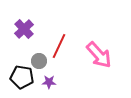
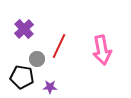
pink arrow: moved 3 px right, 5 px up; rotated 32 degrees clockwise
gray circle: moved 2 px left, 2 px up
purple star: moved 1 px right, 5 px down
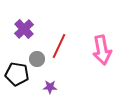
black pentagon: moved 5 px left, 3 px up
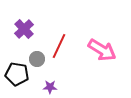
pink arrow: rotated 48 degrees counterclockwise
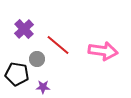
red line: moved 1 px left, 1 px up; rotated 75 degrees counterclockwise
pink arrow: moved 1 px right, 1 px down; rotated 24 degrees counterclockwise
purple star: moved 7 px left
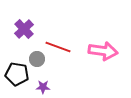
red line: moved 2 px down; rotated 20 degrees counterclockwise
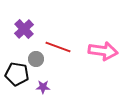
gray circle: moved 1 px left
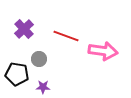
red line: moved 8 px right, 11 px up
gray circle: moved 3 px right
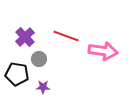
purple cross: moved 1 px right, 8 px down
